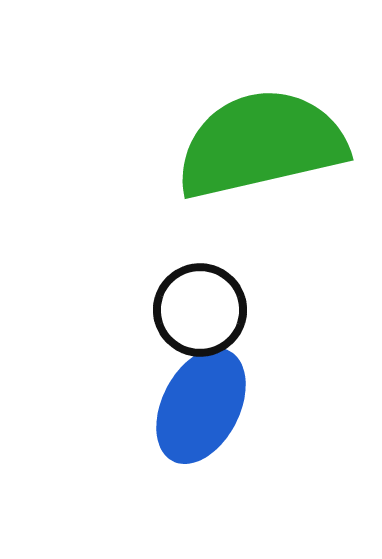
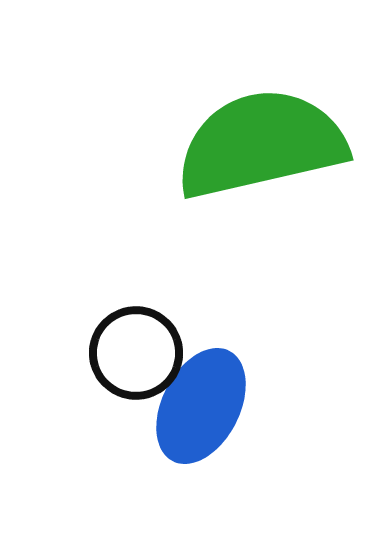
black circle: moved 64 px left, 43 px down
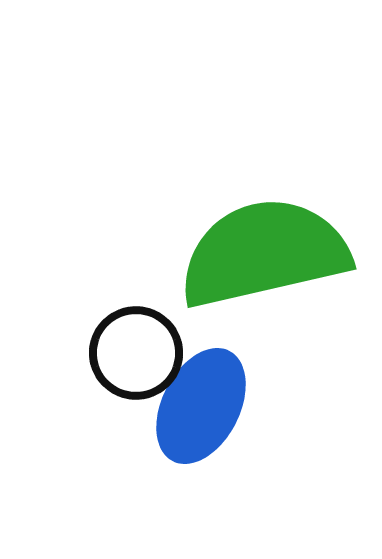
green semicircle: moved 3 px right, 109 px down
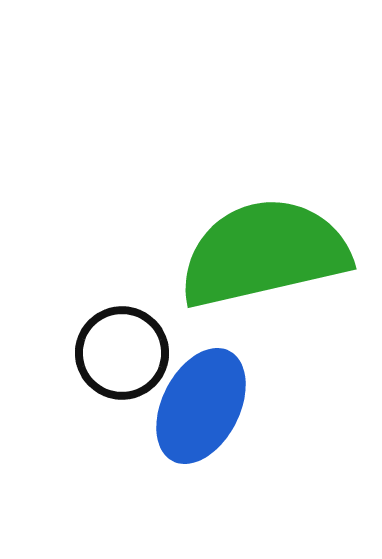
black circle: moved 14 px left
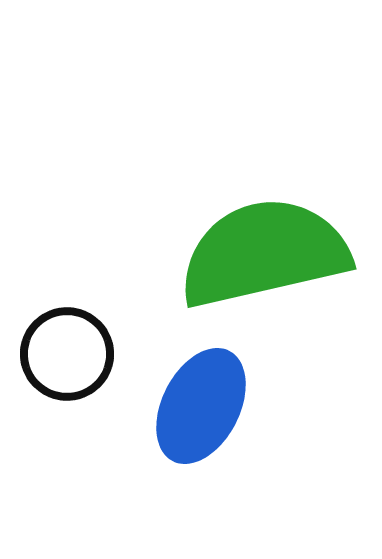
black circle: moved 55 px left, 1 px down
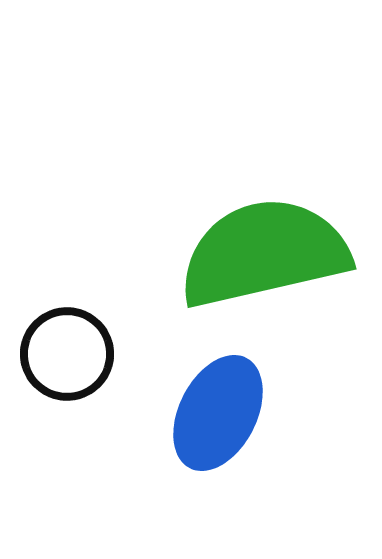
blue ellipse: moved 17 px right, 7 px down
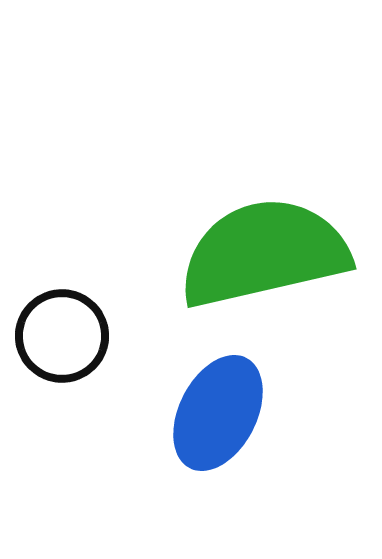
black circle: moved 5 px left, 18 px up
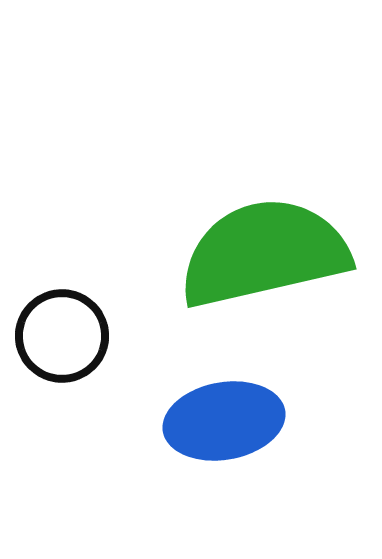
blue ellipse: moved 6 px right, 8 px down; rotated 53 degrees clockwise
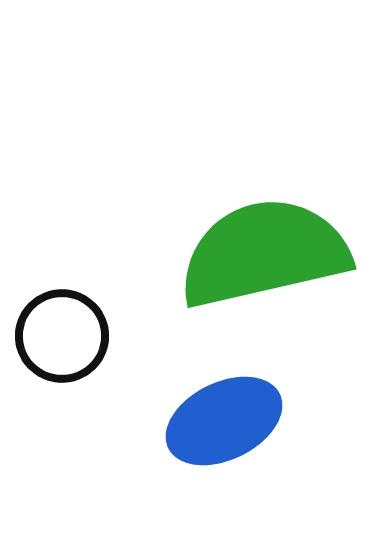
blue ellipse: rotated 16 degrees counterclockwise
